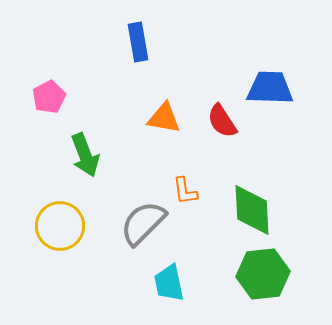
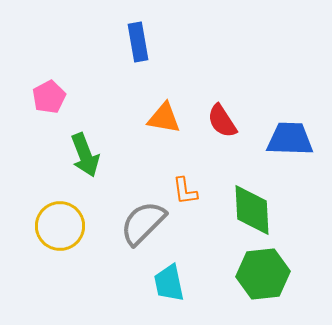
blue trapezoid: moved 20 px right, 51 px down
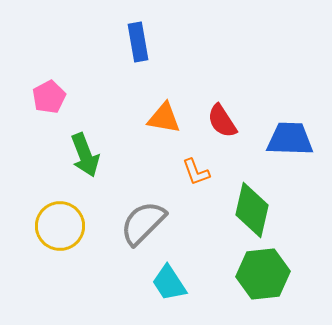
orange L-shape: moved 11 px right, 19 px up; rotated 12 degrees counterclockwise
green diamond: rotated 16 degrees clockwise
cyan trapezoid: rotated 21 degrees counterclockwise
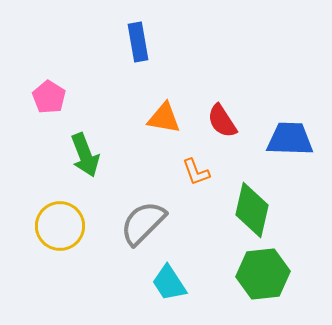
pink pentagon: rotated 12 degrees counterclockwise
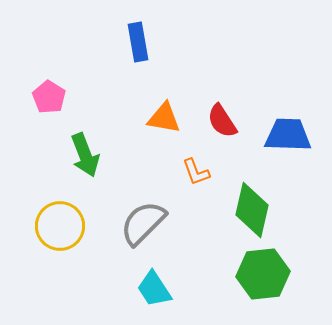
blue trapezoid: moved 2 px left, 4 px up
cyan trapezoid: moved 15 px left, 6 px down
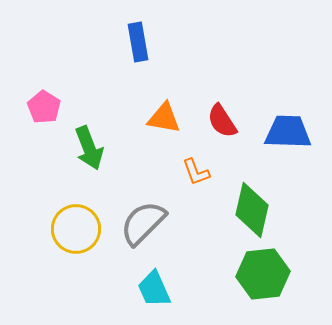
pink pentagon: moved 5 px left, 10 px down
blue trapezoid: moved 3 px up
green arrow: moved 4 px right, 7 px up
yellow circle: moved 16 px right, 3 px down
cyan trapezoid: rotated 9 degrees clockwise
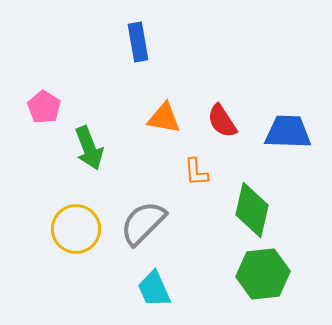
orange L-shape: rotated 16 degrees clockwise
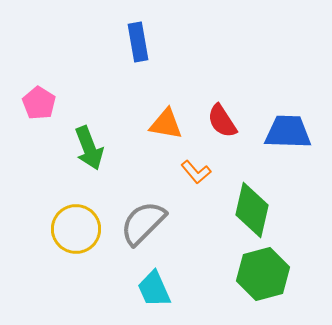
pink pentagon: moved 5 px left, 4 px up
orange triangle: moved 2 px right, 6 px down
orange L-shape: rotated 36 degrees counterclockwise
green hexagon: rotated 9 degrees counterclockwise
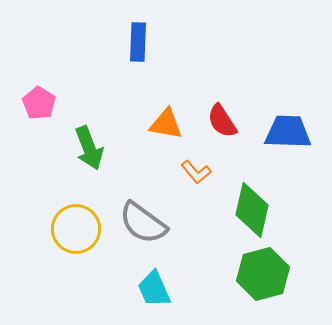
blue rectangle: rotated 12 degrees clockwise
gray semicircle: rotated 99 degrees counterclockwise
